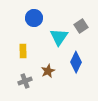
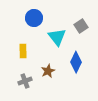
cyan triangle: moved 2 px left; rotated 12 degrees counterclockwise
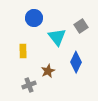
gray cross: moved 4 px right, 4 px down
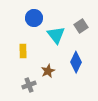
cyan triangle: moved 1 px left, 2 px up
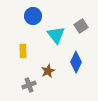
blue circle: moved 1 px left, 2 px up
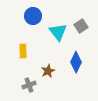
cyan triangle: moved 2 px right, 3 px up
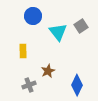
blue diamond: moved 1 px right, 23 px down
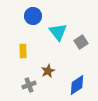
gray square: moved 16 px down
blue diamond: rotated 30 degrees clockwise
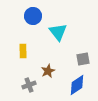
gray square: moved 2 px right, 17 px down; rotated 24 degrees clockwise
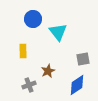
blue circle: moved 3 px down
